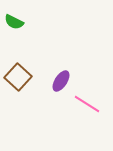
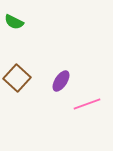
brown square: moved 1 px left, 1 px down
pink line: rotated 52 degrees counterclockwise
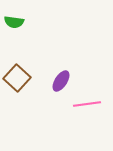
green semicircle: rotated 18 degrees counterclockwise
pink line: rotated 12 degrees clockwise
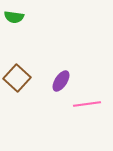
green semicircle: moved 5 px up
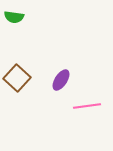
purple ellipse: moved 1 px up
pink line: moved 2 px down
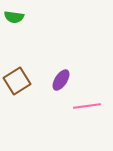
brown square: moved 3 px down; rotated 16 degrees clockwise
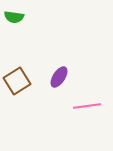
purple ellipse: moved 2 px left, 3 px up
